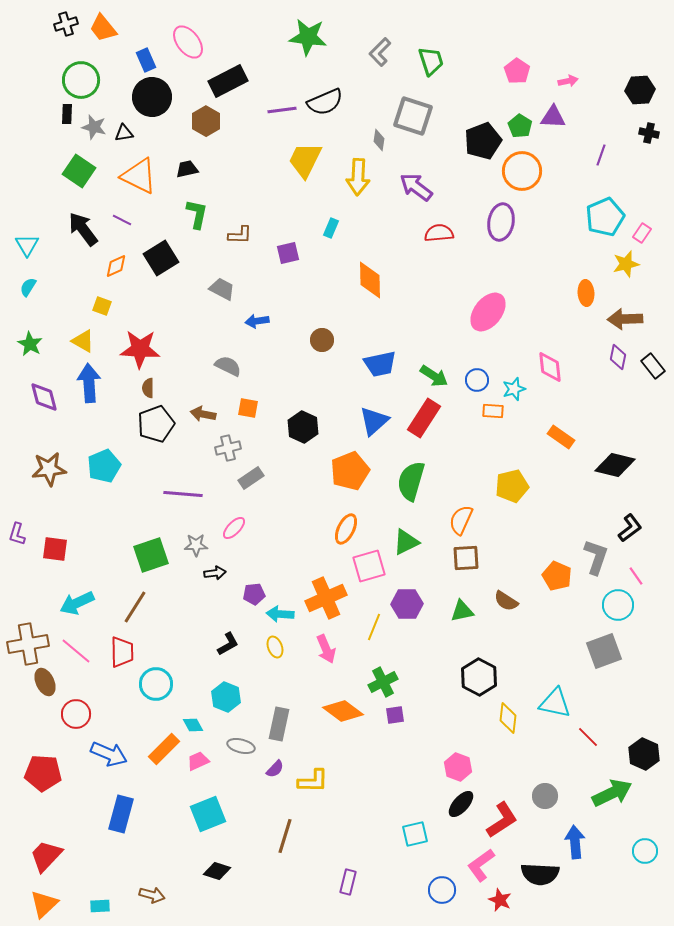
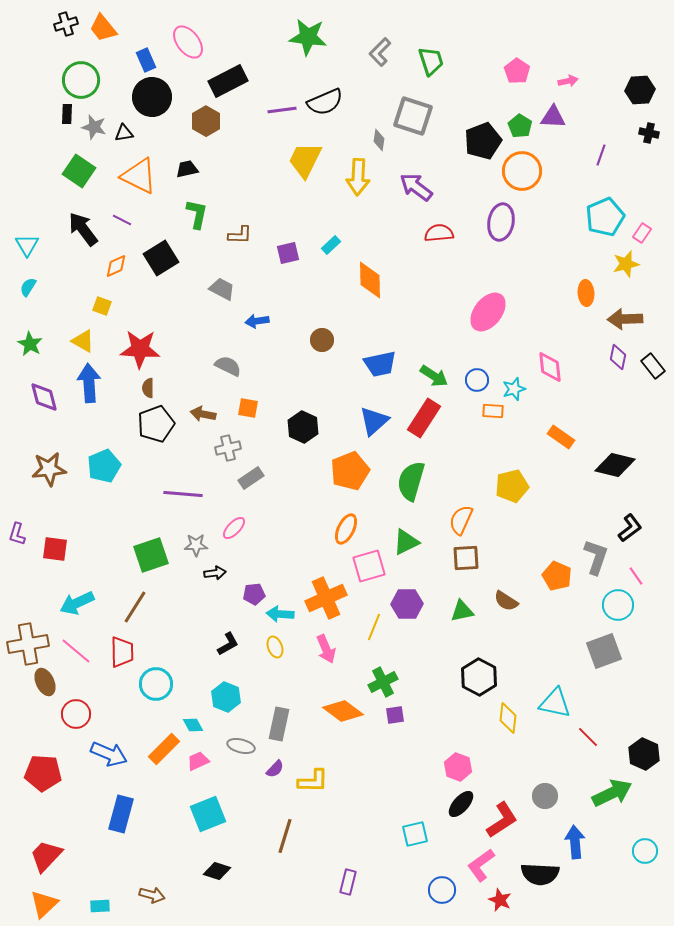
cyan rectangle at (331, 228): moved 17 px down; rotated 24 degrees clockwise
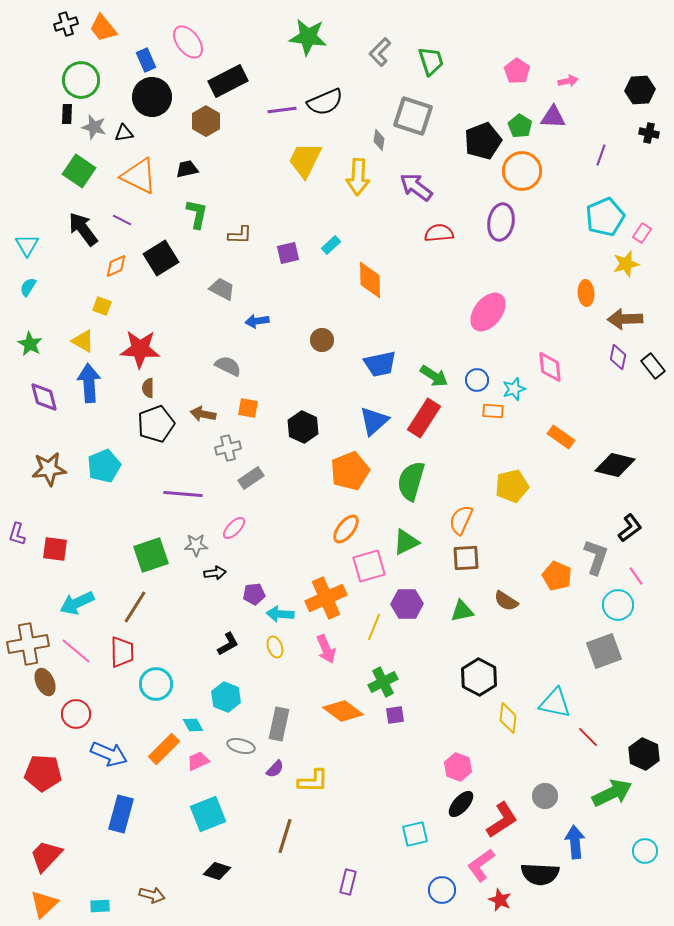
orange ellipse at (346, 529): rotated 12 degrees clockwise
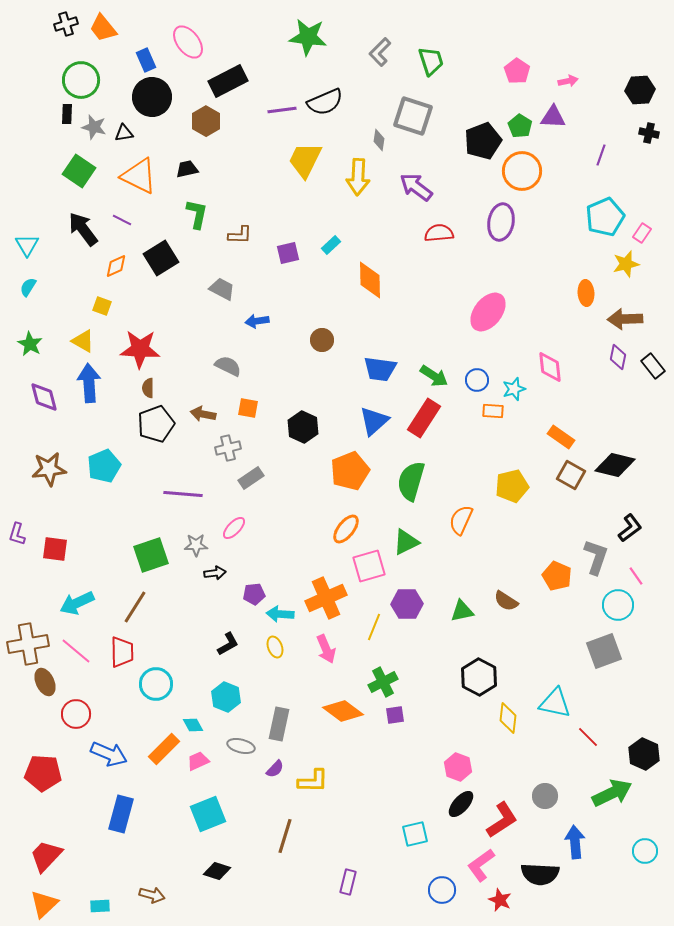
blue trapezoid at (380, 364): moved 5 px down; rotated 20 degrees clockwise
brown square at (466, 558): moved 105 px right, 83 px up; rotated 32 degrees clockwise
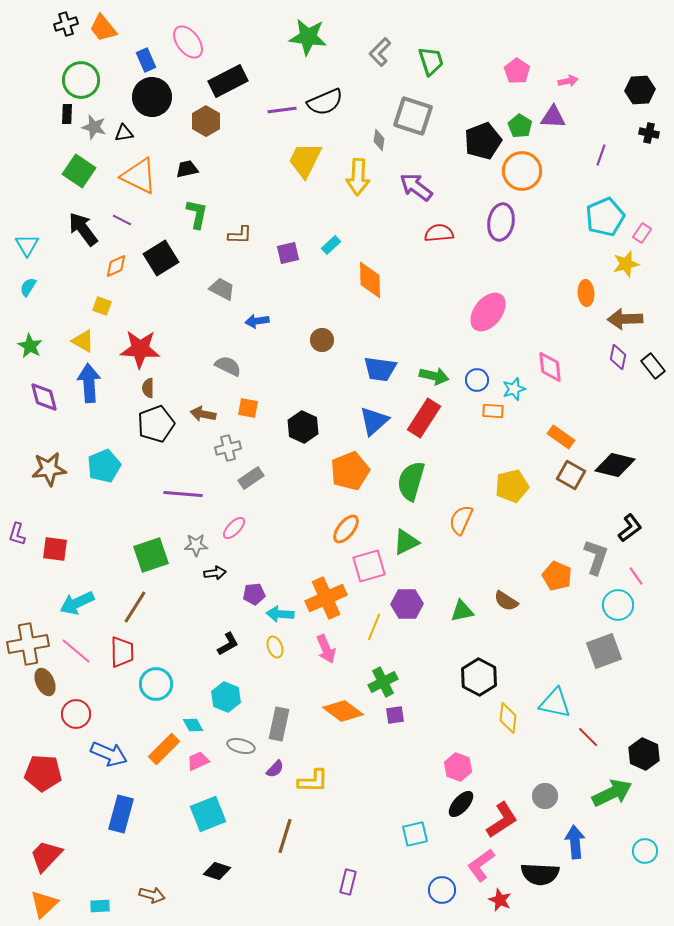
green star at (30, 344): moved 2 px down
green arrow at (434, 376): rotated 20 degrees counterclockwise
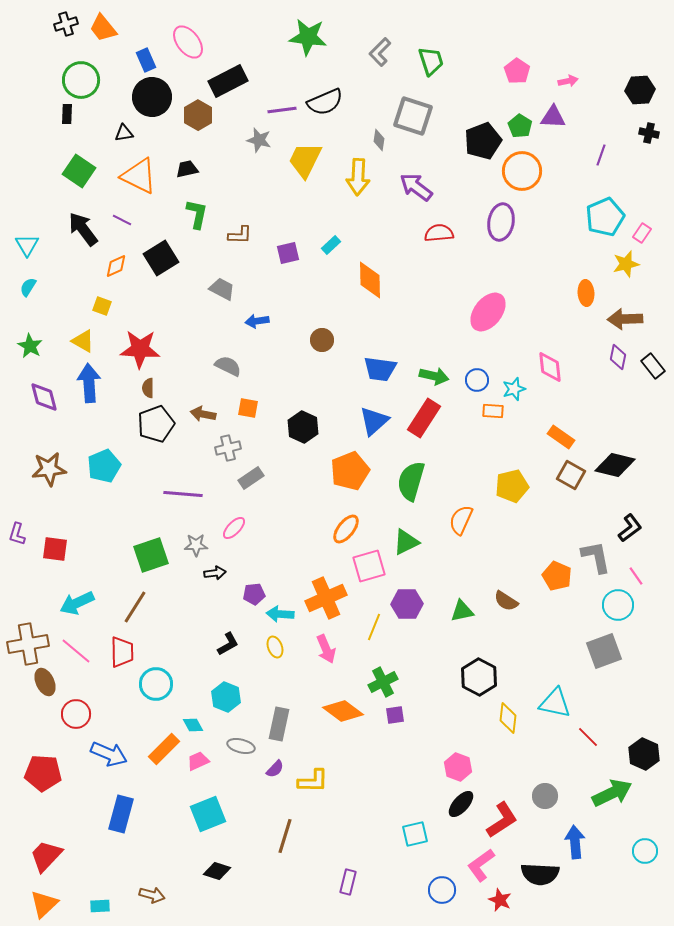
brown hexagon at (206, 121): moved 8 px left, 6 px up
gray star at (94, 127): moved 165 px right, 13 px down
gray L-shape at (596, 557): rotated 30 degrees counterclockwise
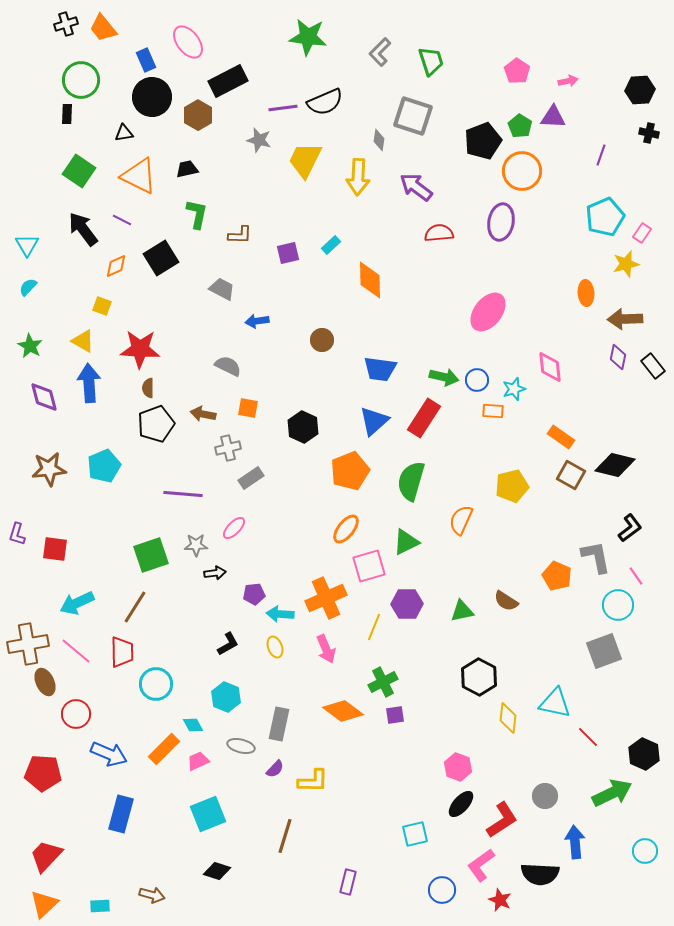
purple line at (282, 110): moved 1 px right, 2 px up
cyan semicircle at (28, 287): rotated 12 degrees clockwise
green arrow at (434, 376): moved 10 px right, 1 px down
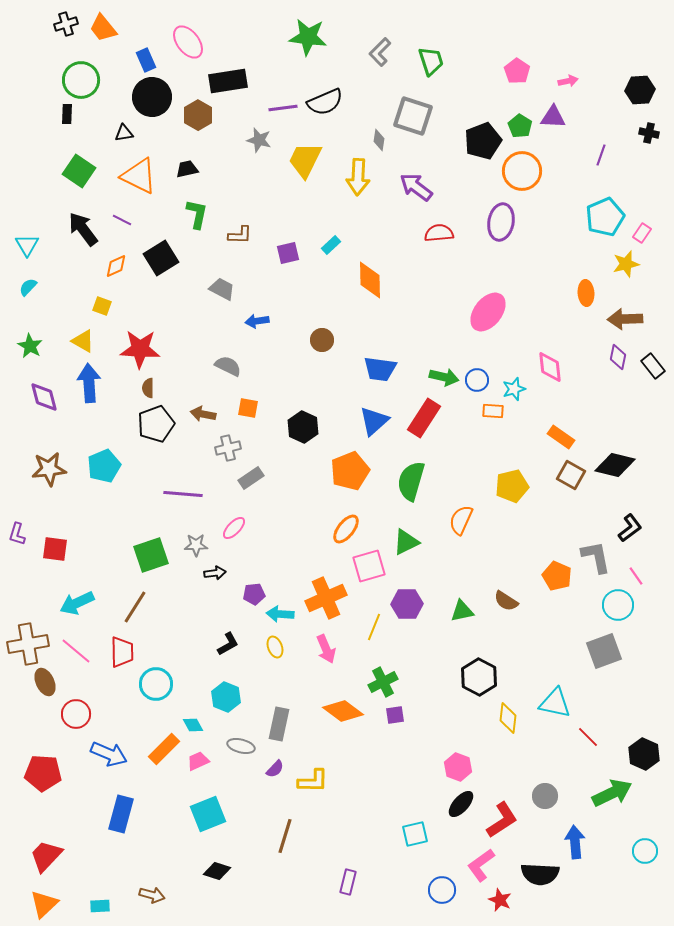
black rectangle at (228, 81): rotated 18 degrees clockwise
